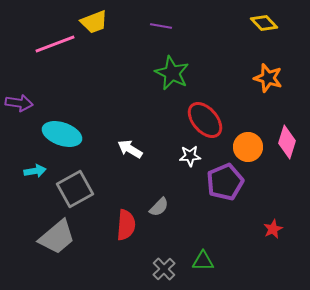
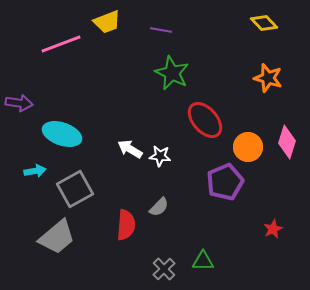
yellow trapezoid: moved 13 px right
purple line: moved 4 px down
pink line: moved 6 px right
white star: moved 30 px left; rotated 10 degrees clockwise
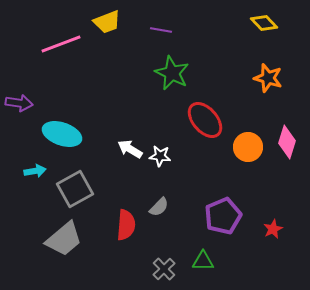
purple pentagon: moved 2 px left, 34 px down
gray trapezoid: moved 7 px right, 2 px down
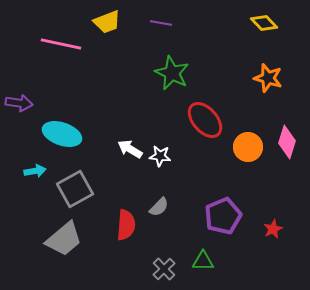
purple line: moved 7 px up
pink line: rotated 33 degrees clockwise
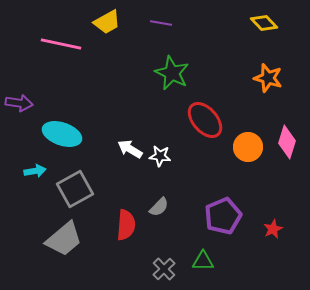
yellow trapezoid: rotated 8 degrees counterclockwise
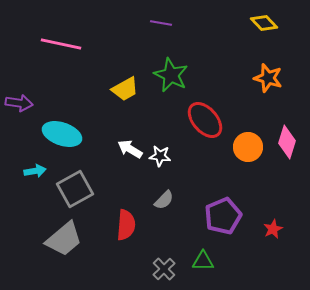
yellow trapezoid: moved 18 px right, 67 px down
green star: moved 1 px left, 2 px down
gray semicircle: moved 5 px right, 7 px up
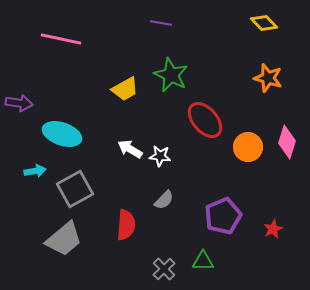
pink line: moved 5 px up
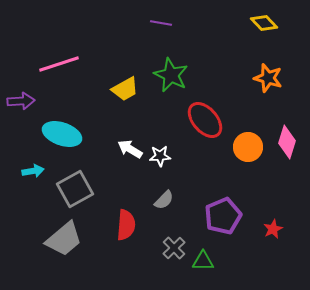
pink line: moved 2 px left, 25 px down; rotated 30 degrees counterclockwise
purple arrow: moved 2 px right, 2 px up; rotated 12 degrees counterclockwise
white star: rotated 10 degrees counterclockwise
cyan arrow: moved 2 px left
gray cross: moved 10 px right, 21 px up
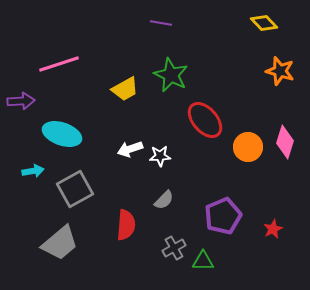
orange star: moved 12 px right, 7 px up
pink diamond: moved 2 px left
white arrow: rotated 50 degrees counterclockwise
gray trapezoid: moved 4 px left, 4 px down
gray cross: rotated 15 degrees clockwise
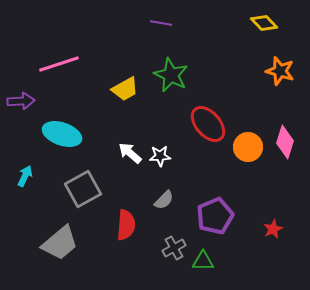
red ellipse: moved 3 px right, 4 px down
white arrow: moved 4 px down; rotated 60 degrees clockwise
cyan arrow: moved 8 px left, 5 px down; rotated 55 degrees counterclockwise
gray square: moved 8 px right
purple pentagon: moved 8 px left
